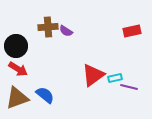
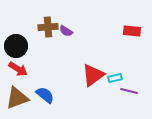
red rectangle: rotated 18 degrees clockwise
purple line: moved 4 px down
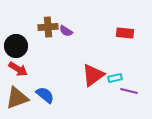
red rectangle: moved 7 px left, 2 px down
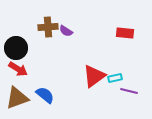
black circle: moved 2 px down
red triangle: moved 1 px right, 1 px down
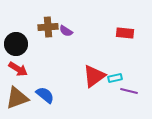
black circle: moved 4 px up
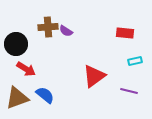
red arrow: moved 8 px right
cyan rectangle: moved 20 px right, 17 px up
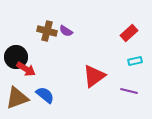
brown cross: moved 1 px left, 4 px down; rotated 18 degrees clockwise
red rectangle: moved 4 px right; rotated 48 degrees counterclockwise
black circle: moved 13 px down
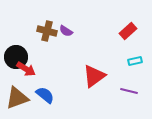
red rectangle: moved 1 px left, 2 px up
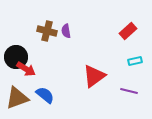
purple semicircle: rotated 48 degrees clockwise
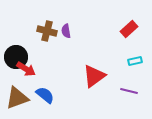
red rectangle: moved 1 px right, 2 px up
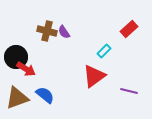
purple semicircle: moved 2 px left, 1 px down; rotated 24 degrees counterclockwise
cyan rectangle: moved 31 px left, 10 px up; rotated 32 degrees counterclockwise
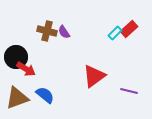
cyan rectangle: moved 11 px right, 18 px up
